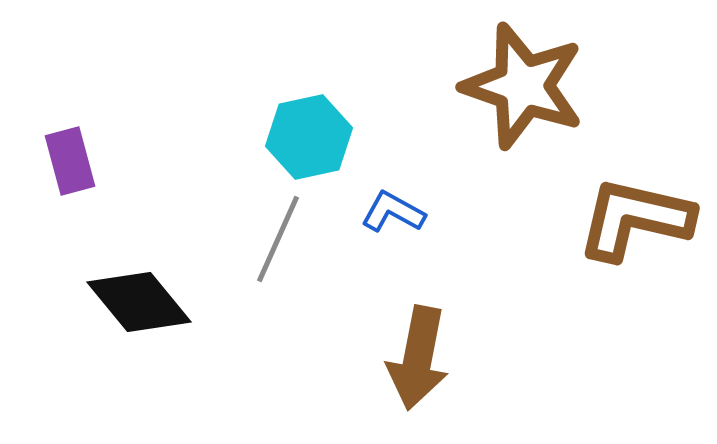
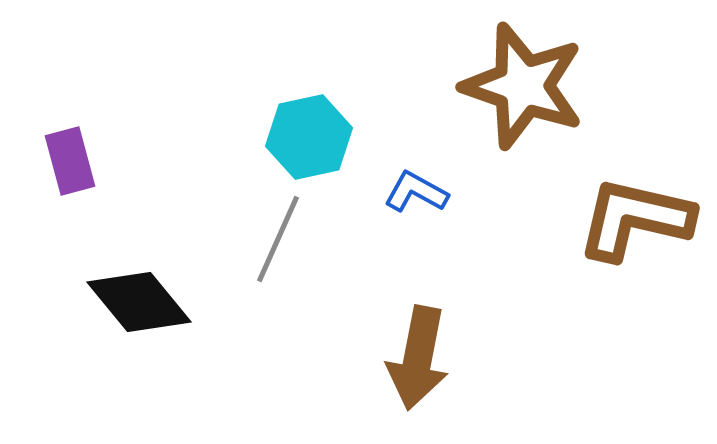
blue L-shape: moved 23 px right, 20 px up
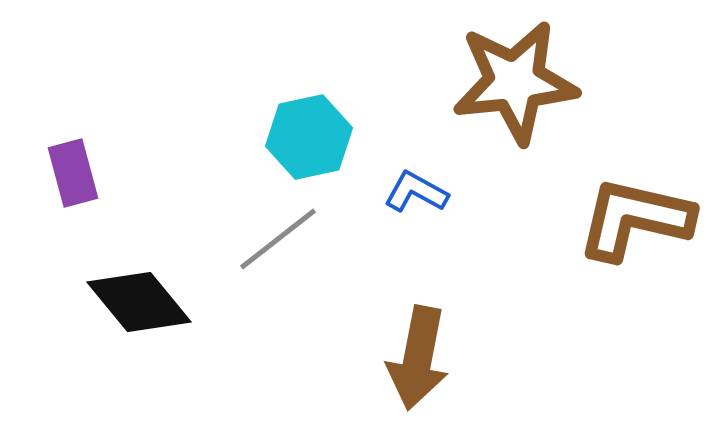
brown star: moved 8 px left, 4 px up; rotated 25 degrees counterclockwise
purple rectangle: moved 3 px right, 12 px down
gray line: rotated 28 degrees clockwise
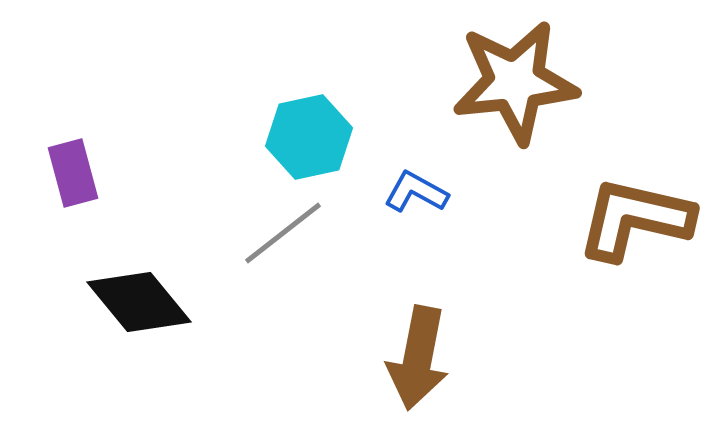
gray line: moved 5 px right, 6 px up
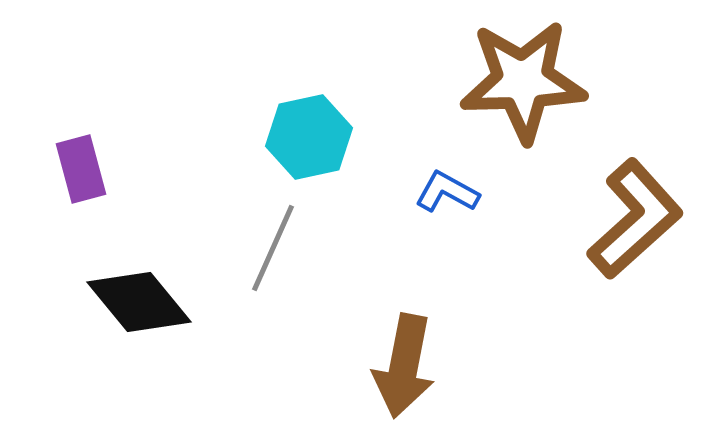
brown star: moved 8 px right, 1 px up; rotated 4 degrees clockwise
purple rectangle: moved 8 px right, 4 px up
blue L-shape: moved 31 px right
brown L-shape: rotated 125 degrees clockwise
gray line: moved 10 px left, 15 px down; rotated 28 degrees counterclockwise
brown arrow: moved 14 px left, 8 px down
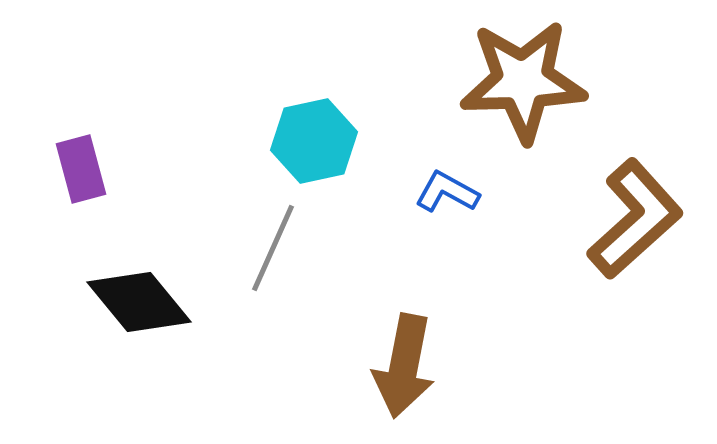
cyan hexagon: moved 5 px right, 4 px down
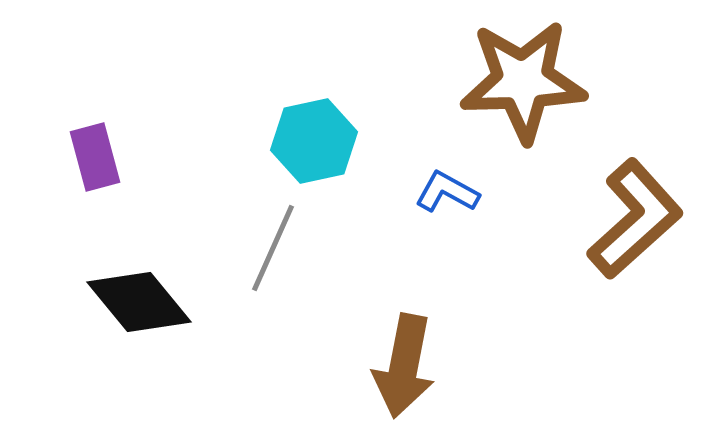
purple rectangle: moved 14 px right, 12 px up
